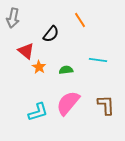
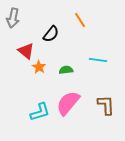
cyan L-shape: moved 2 px right
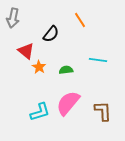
brown L-shape: moved 3 px left, 6 px down
